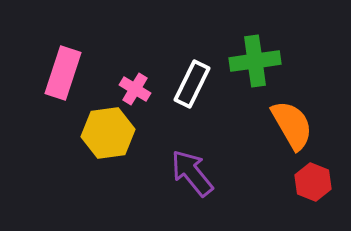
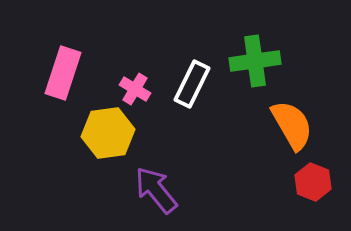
purple arrow: moved 36 px left, 17 px down
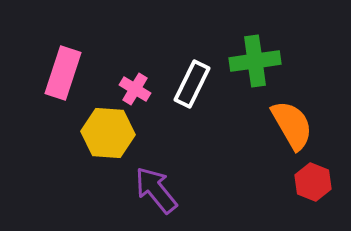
yellow hexagon: rotated 12 degrees clockwise
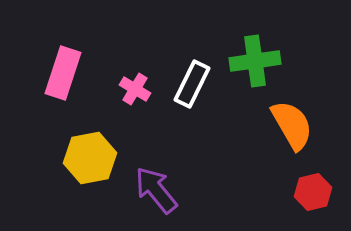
yellow hexagon: moved 18 px left, 25 px down; rotated 15 degrees counterclockwise
red hexagon: moved 10 px down; rotated 24 degrees clockwise
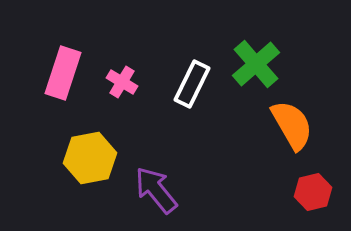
green cross: moved 1 px right, 3 px down; rotated 33 degrees counterclockwise
pink cross: moved 13 px left, 7 px up
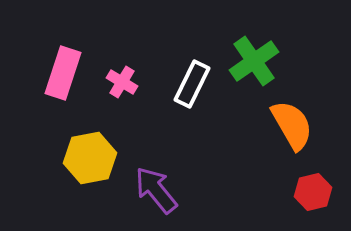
green cross: moved 2 px left, 3 px up; rotated 6 degrees clockwise
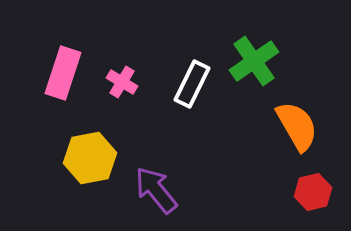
orange semicircle: moved 5 px right, 1 px down
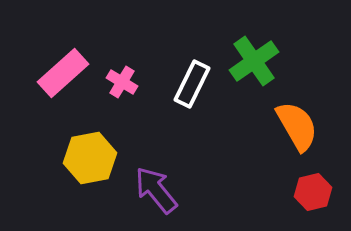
pink rectangle: rotated 30 degrees clockwise
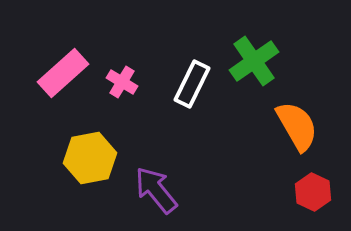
red hexagon: rotated 21 degrees counterclockwise
